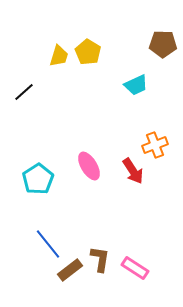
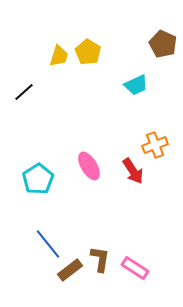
brown pentagon: rotated 24 degrees clockwise
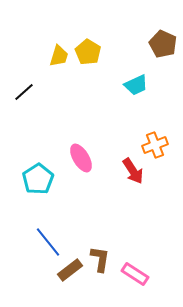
pink ellipse: moved 8 px left, 8 px up
blue line: moved 2 px up
pink rectangle: moved 6 px down
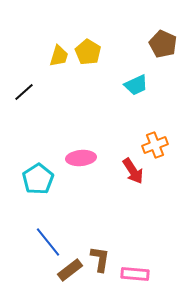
pink ellipse: rotated 64 degrees counterclockwise
pink rectangle: rotated 28 degrees counterclockwise
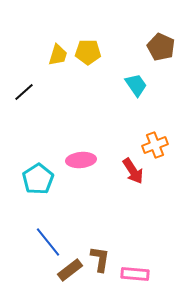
brown pentagon: moved 2 px left, 3 px down
yellow pentagon: rotated 30 degrees counterclockwise
yellow trapezoid: moved 1 px left, 1 px up
cyan trapezoid: rotated 100 degrees counterclockwise
pink ellipse: moved 2 px down
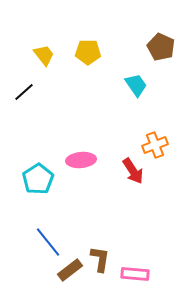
yellow trapezoid: moved 14 px left; rotated 55 degrees counterclockwise
